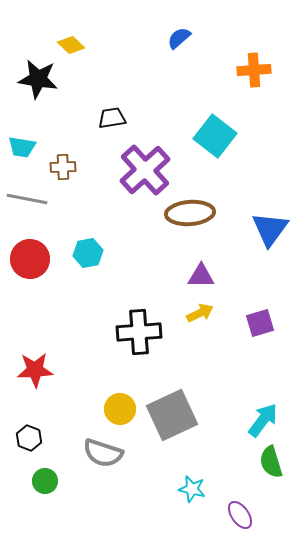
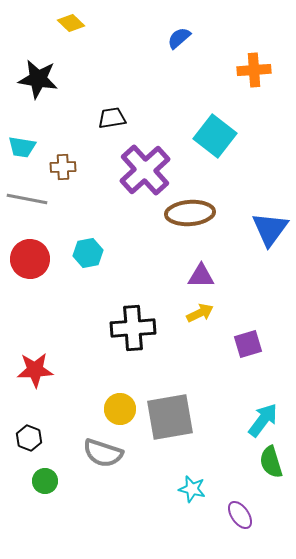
yellow diamond: moved 22 px up
purple square: moved 12 px left, 21 px down
black cross: moved 6 px left, 4 px up
gray square: moved 2 px left, 2 px down; rotated 15 degrees clockwise
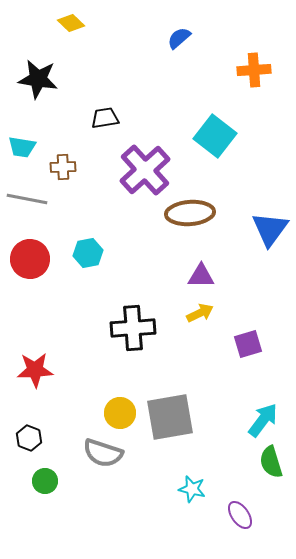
black trapezoid: moved 7 px left
yellow circle: moved 4 px down
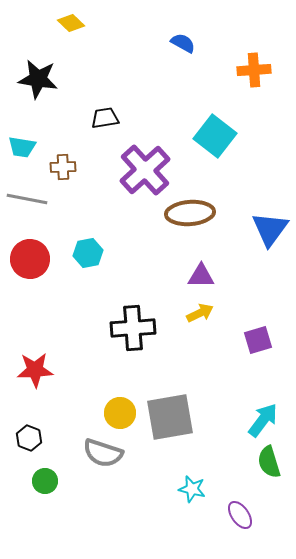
blue semicircle: moved 4 px right, 5 px down; rotated 70 degrees clockwise
purple square: moved 10 px right, 4 px up
green semicircle: moved 2 px left
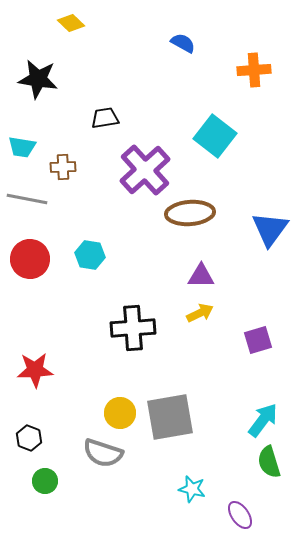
cyan hexagon: moved 2 px right, 2 px down; rotated 20 degrees clockwise
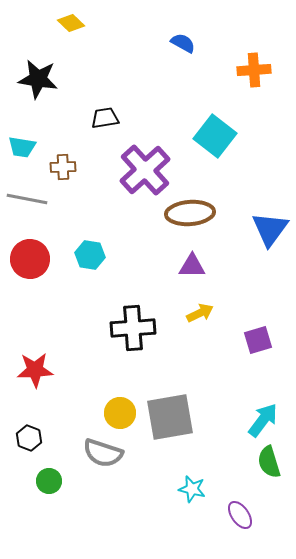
purple triangle: moved 9 px left, 10 px up
green circle: moved 4 px right
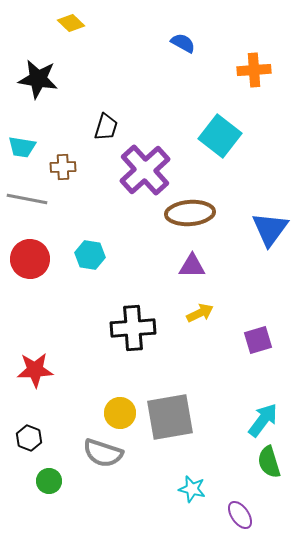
black trapezoid: moved 1 px right, 9 px down; rotated 116 degrees clockwise
cyan square: moved 5 px right
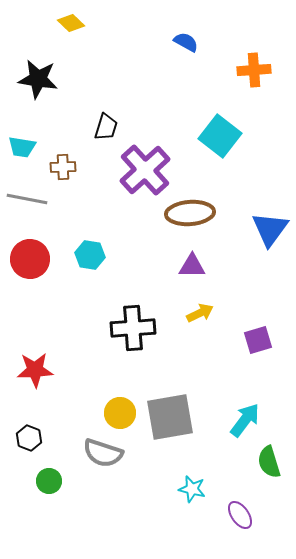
blue semicircle: moved 3 px right, 1 px up
cyan arrow: moved 18 px left
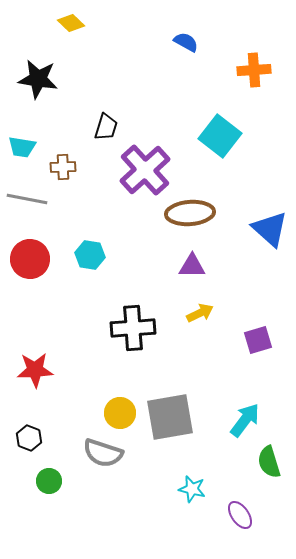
blue triangle: rotated 24 degrees counterclockwise
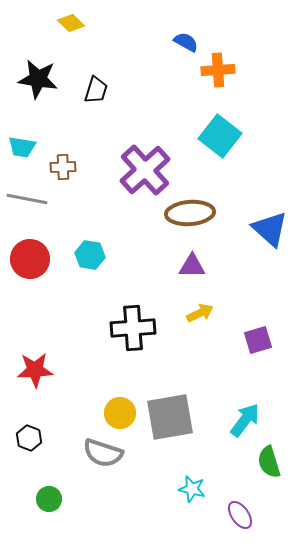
orange cross: moved 36 px left
black trapezoid: moved 10 px left, 37 px up
green circle: moved 18 px down
